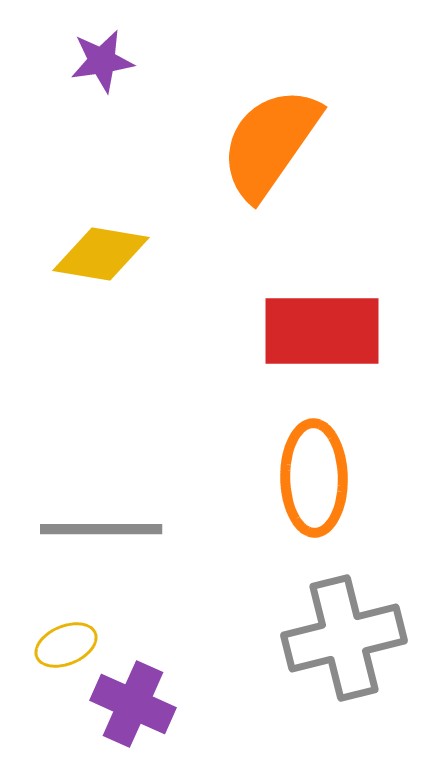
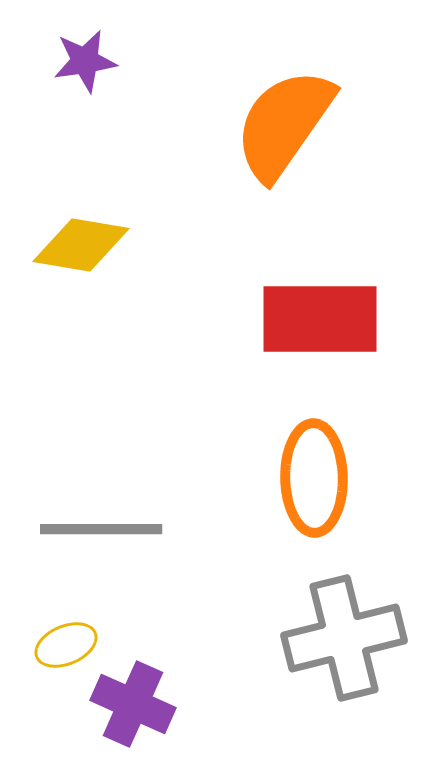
purple star: moved 17 px left
orange semicircle: moved 14 px right, 19 px up
yellow diamond: moved 20 px left, 9 px up
red rectangle: moved 2 px left, 12 px up
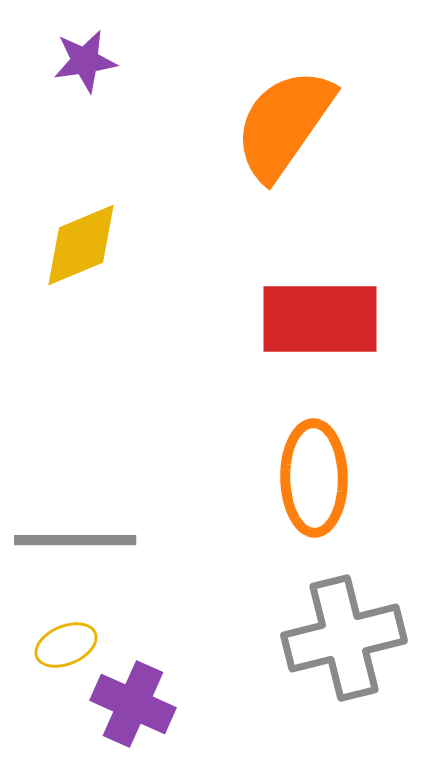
yellow diamond: rotated 32 degrees counterclockwise
gray line: moved 26 px left, 11 px down
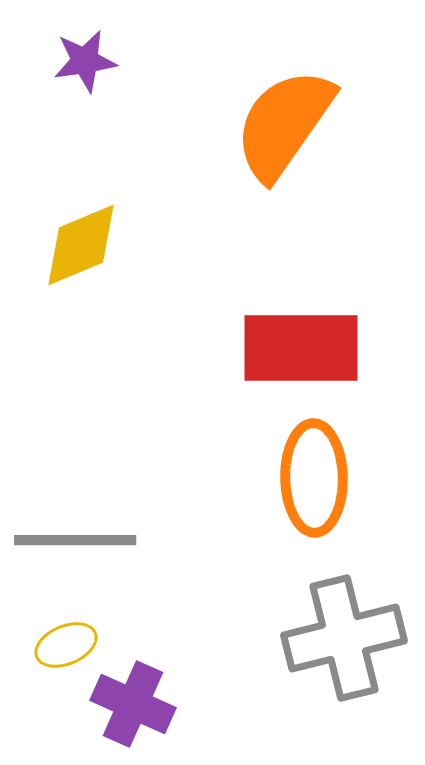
red rectangle: moved 19 px left, 29 px down
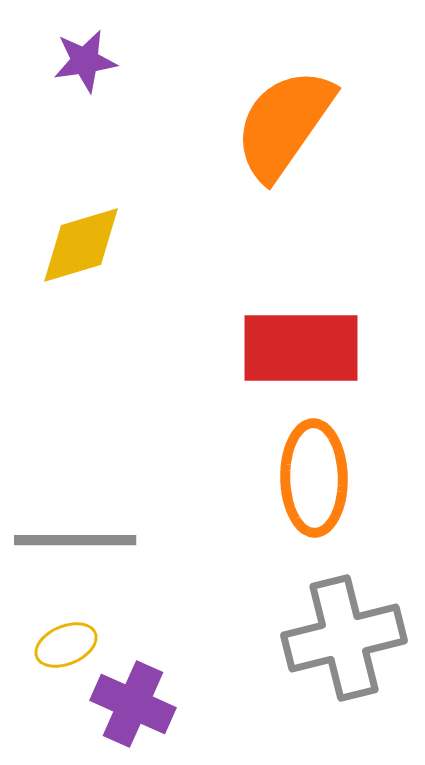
yellow diamond: rotated 6 degrees clockwise
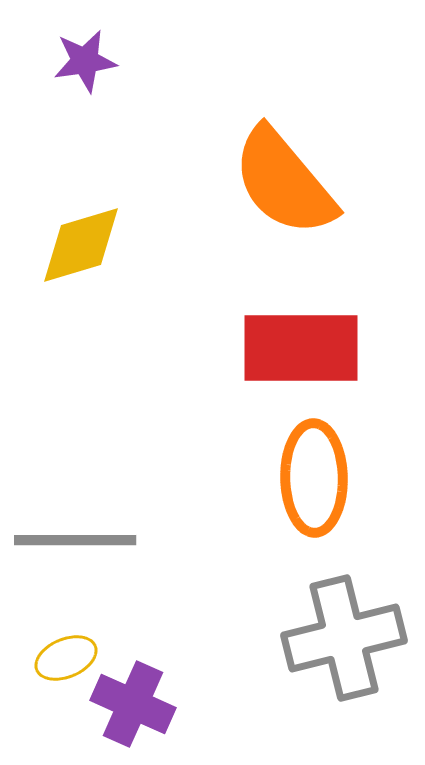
orange semicircle: moved 58 px down; rotated 75 degrees counterclockwise
yellow ellipse: moved 13 px down
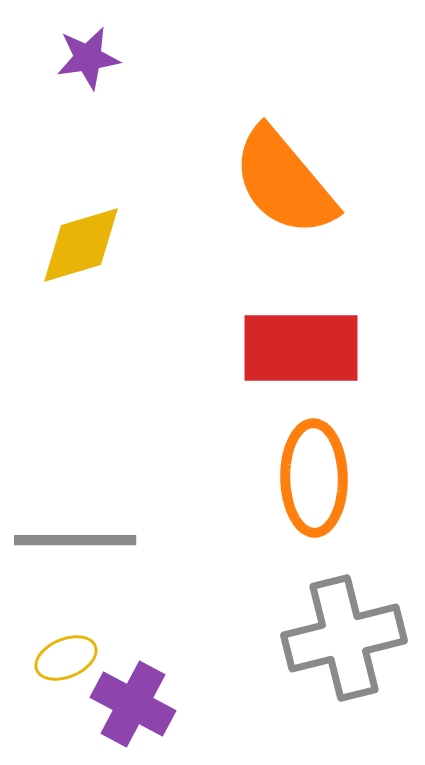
purple star: moved 3 px right, 3 px up
purple cross: rotated 4 degrees clockwise
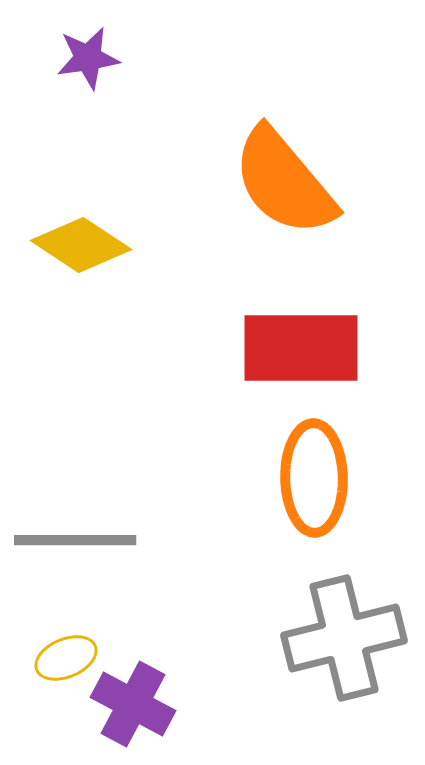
yellow diamond: rotated 50 degrees clockwise
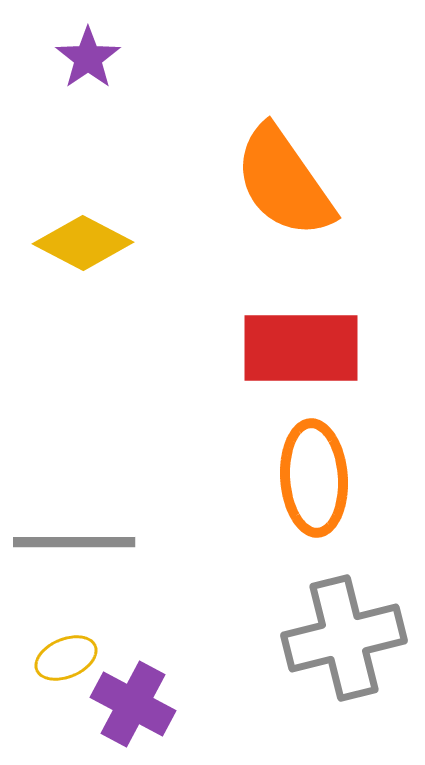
purple star: rotated 26 degrees counterclockwise
orange semicircle: rotated 5 degrees clockwise
yellow diamond: moved 2 px right, 2 px up; rotated 6 degrees counterclockwise
orange ellipse: rotated 3 degrees counterclockwise
gray line: moved 1 px left, 2 px down
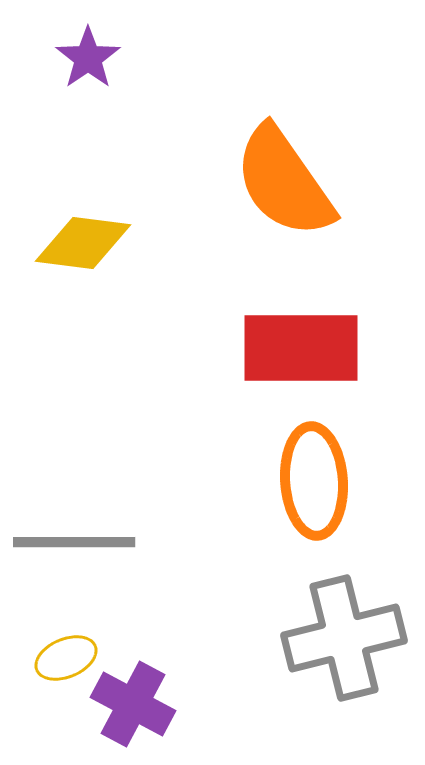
yellow diamond: rotated 20 degrees counterclockwise
orange ellipse: moved 3 px down
